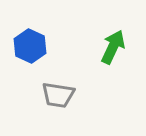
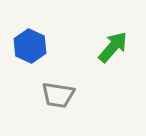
green arrow: rotated 16 degrees clockwise
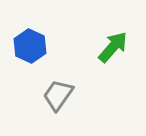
gray trapezoid: rotated 116 degrees clockwise
